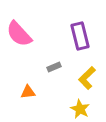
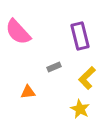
pink semicircle: moved 1 px left, 2 px up
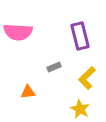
pink semicircle: rotated 44 degrees counterclockwise
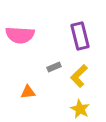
pink semicircle: moved 2 px right, 3 px down
yellow L-shape: moved 8 px left, 2 px up
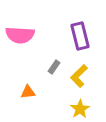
gray rectangle: rotated 32 degrees counterclockwise
yellow star: rotated 12 degrees clockwise
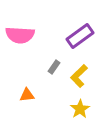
purple rectangle: rotated 68 degrees clockwise
orange triangle: moved 1 px left, 3 px down
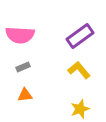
gray rectangle: moved 31 px left; rotated 32 degrees clockwise
yellow L-shape: moved 6 px up; rotated 95 degrees clockwise
orange triangle: moved 2 px left
yellow star: rotated 12 degrees clockwise
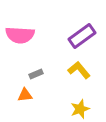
purple rectangle: moved 2 px right
gray rectangle: moved 13 px right, 7 px down
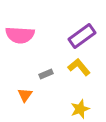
yellow L-shape: moved 3 px up
gray rectangle: moved 10 px right
orange triangle: rotated 49 degrees counterclockwise
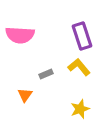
purple rectangle: rotated 72 degrees counterclockwise
